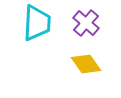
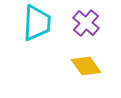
yellow diamond: moved 2 px down
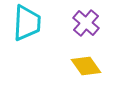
cyan trapezoid: moved 10 px left
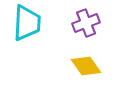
purple cross: rotated 28 degrees clockwise
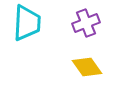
yellow diamond: moved 1 px right, 1 px down
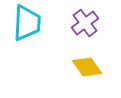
purple cross: moved 1 px left; rotated 16 degrees counterclockwise
